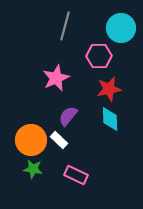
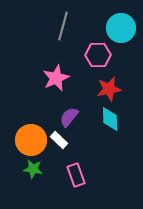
gray line: moved 2 px left
pink hexagon: moved 1 px left, 1 px up
purple semicircle: moved 1 px right, 1 px down
pink rectangle: rotated 45 degrees clockwise
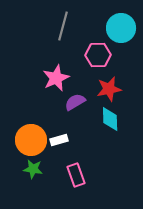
purple semicircle: moved 6 px right, 15 px up; rotated 20 degrees clockwise
white rectangle: rotated 60 degrees counterclockwise
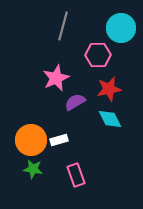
cyan diamond: rotated 25 degrees counterclockwise
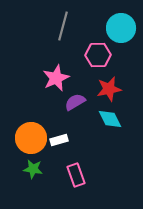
orange circle: moved 2 px up
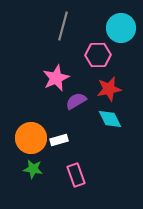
purple semicircle: moved 1 px right, 1 px up
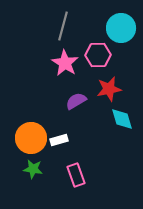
pink star: moved 9 px right, 15 px up; rotated 16 degrees counterclockwise
cyan diamond: moved 12 px right; rotated 10 degrees clockwise
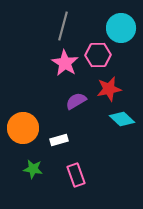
cyan diamond: rotated 30 degrees counterclockwise
orange circle: moved 8 px left, 10 px up
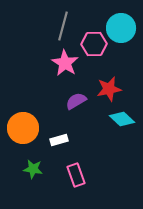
pink hexagon: moved 4 px left, 11 px up
